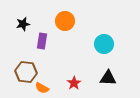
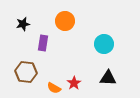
purple rectangle: moved 1 px right, 2 px down
orange semicircle: moved 12 px right
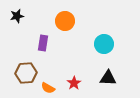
black star: moved 6 px left, 8 px up
brown hexagon: moved 1 px down; rotated 10 degrees counterclockwise
orange semicircle: moved 6 px left
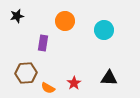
cyan circle: moved 14 px up
black triangle: moved 1 px right
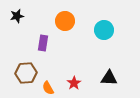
orange semicircle: rotated 32 degrees clockwise
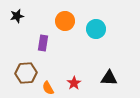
cyan circle: moved 8 px left, 1 px up
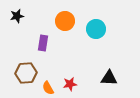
red star: moved 4 px left, 1 px down; rotated 24 degrees clockwise
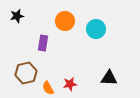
brown hexagon: rotated 10 degrees counterclockwise
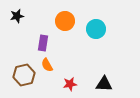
brown hexagon: moved 2 px left, 2 px down
black triangle: moved 5 px left, 6 px down
orange semicircle: moved 1 px left, 23 px up
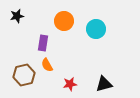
orange circle: moved 1 px left
black triangle: rotated 18 degrees counterclockwise
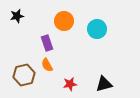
cyan circle: moved 1 px right
purple rectangle: moved 4 px right; rotated 28 degrees counterclockwise
